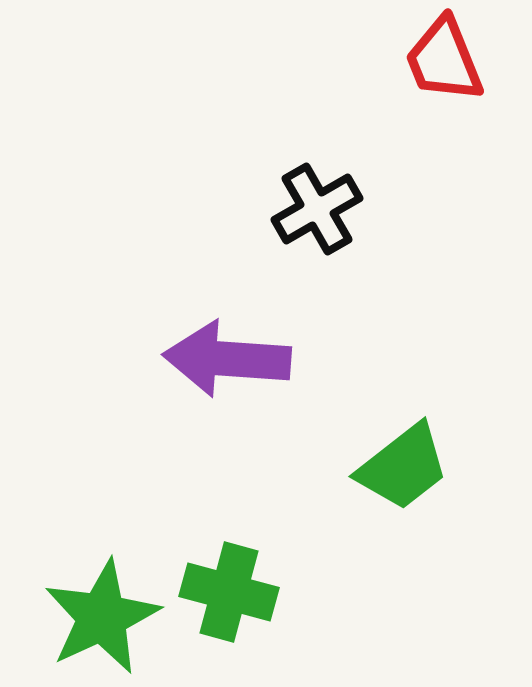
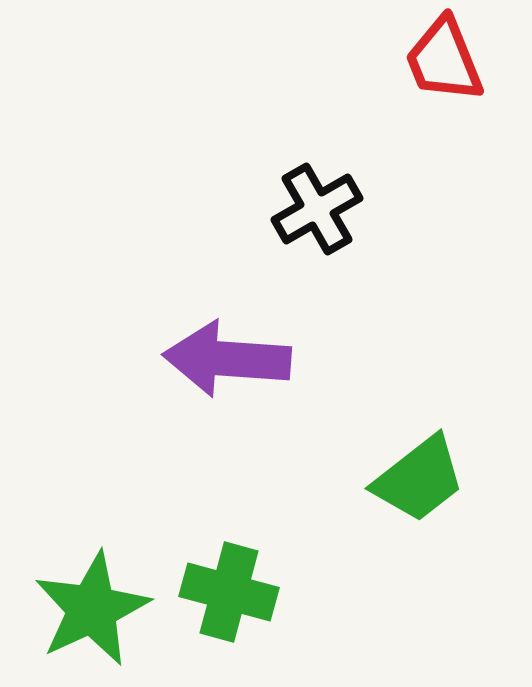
green trapezoid: moved 16 px right, 12 px down
green star: moved 10 px left, 8 px up
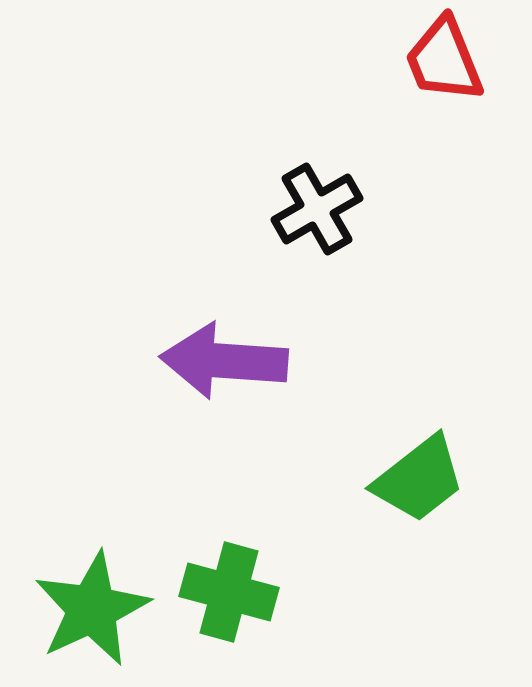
purple arrow: moved 3 px left, 2 px down
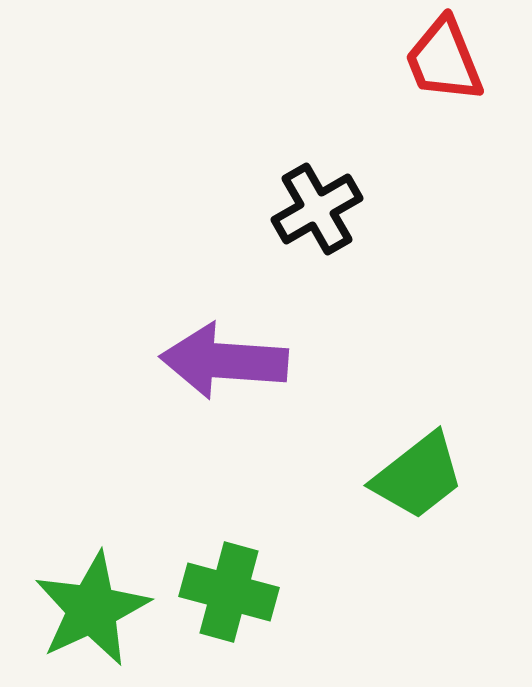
green trapezoid: moved 1 px left, 3 px up
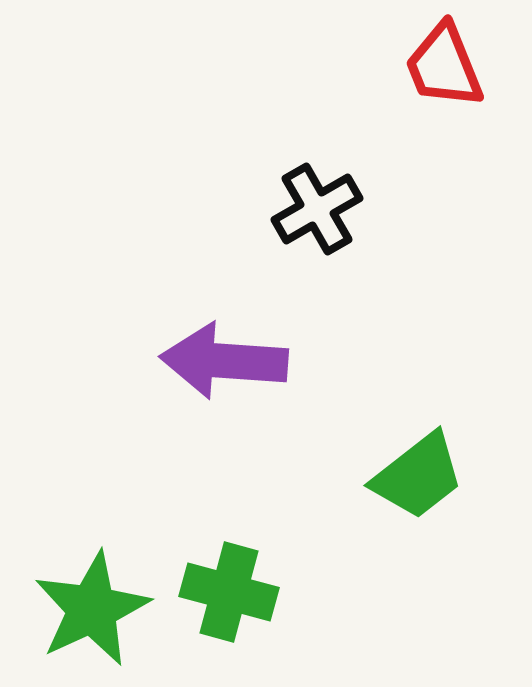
red trapezoid: moved 6 px down
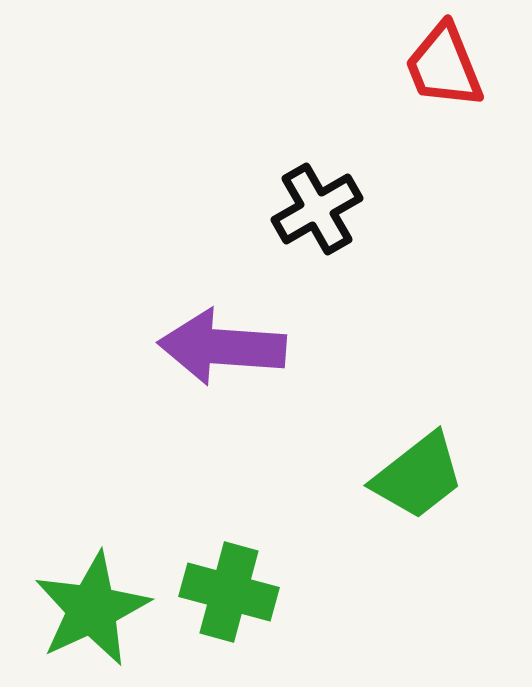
purple arrow: moved 2 px left, 14 px up
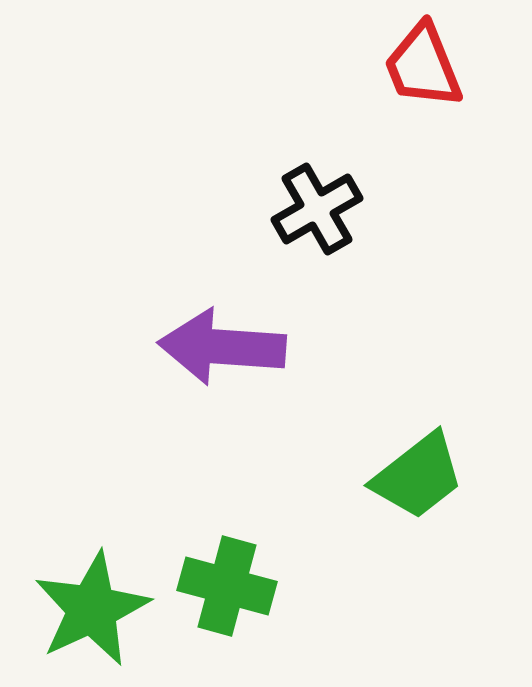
red trapezoid: moved 21 px left
green cross: moved 2 px left, 6 px up
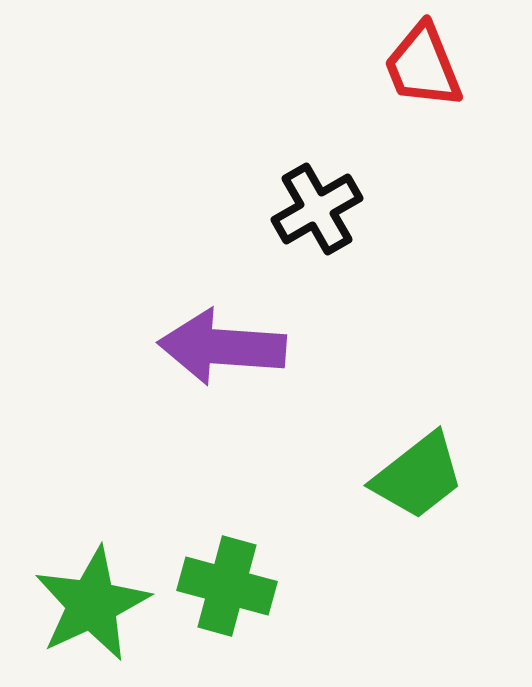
green star: moved 5 px up
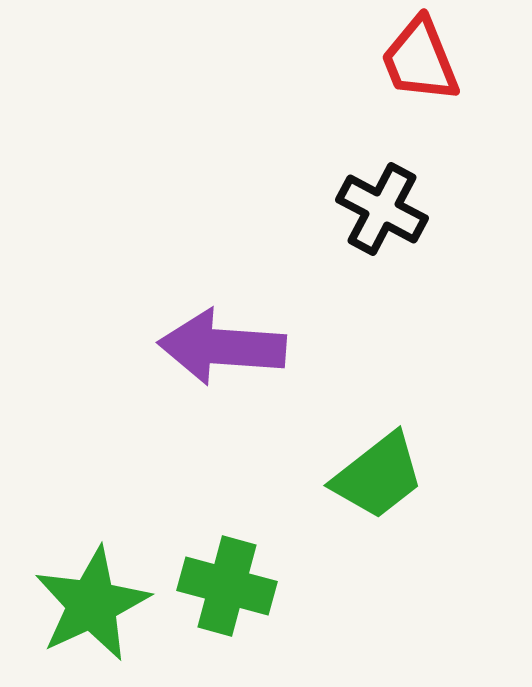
red trapezoid: moved 3 px left, 6 px up
black cross: moved 65 px right; rotated 32 degrees counterclockwise
green trapezoid: moved 40 px left
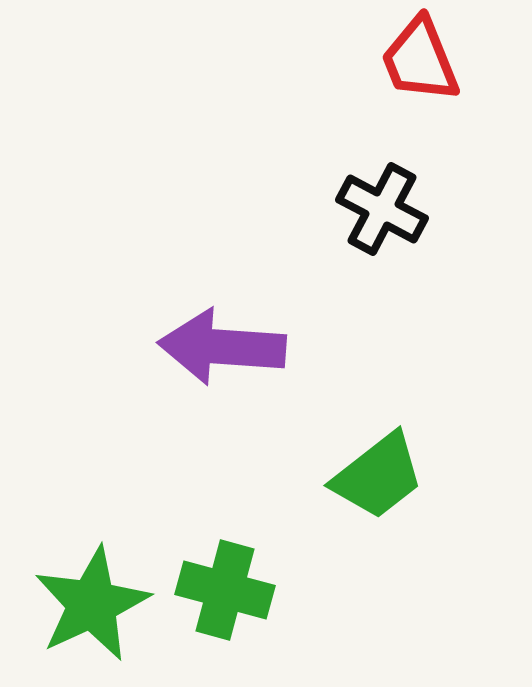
green cross: moved 2 px left, 4 px down
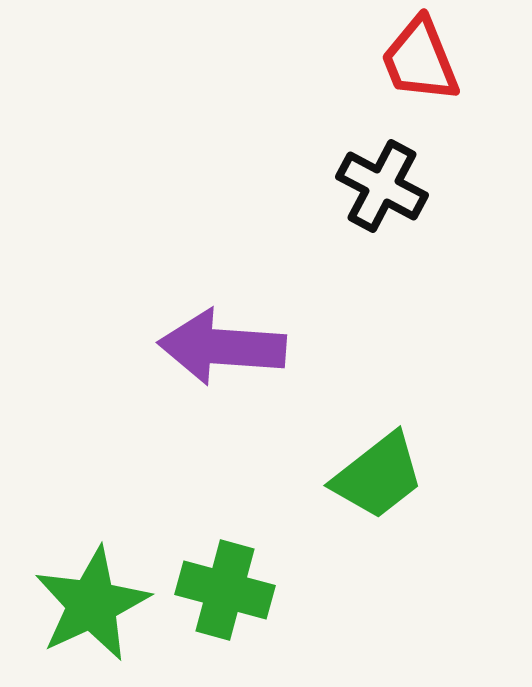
black cross: moved 23 px up
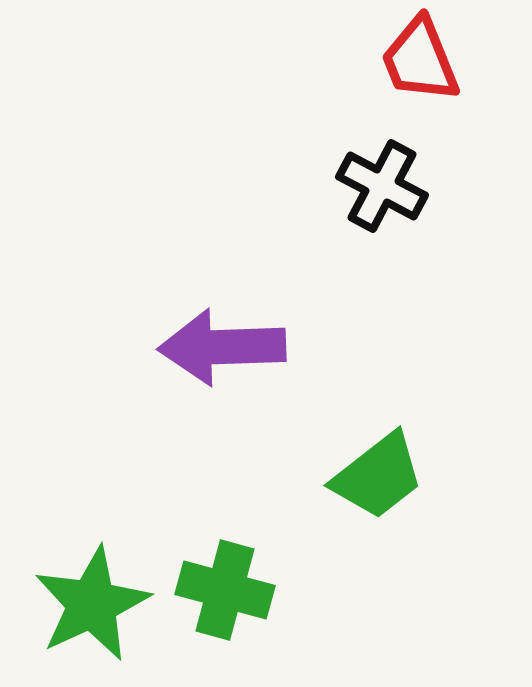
purple arrow: rotated 6 degrees counterclockwise
